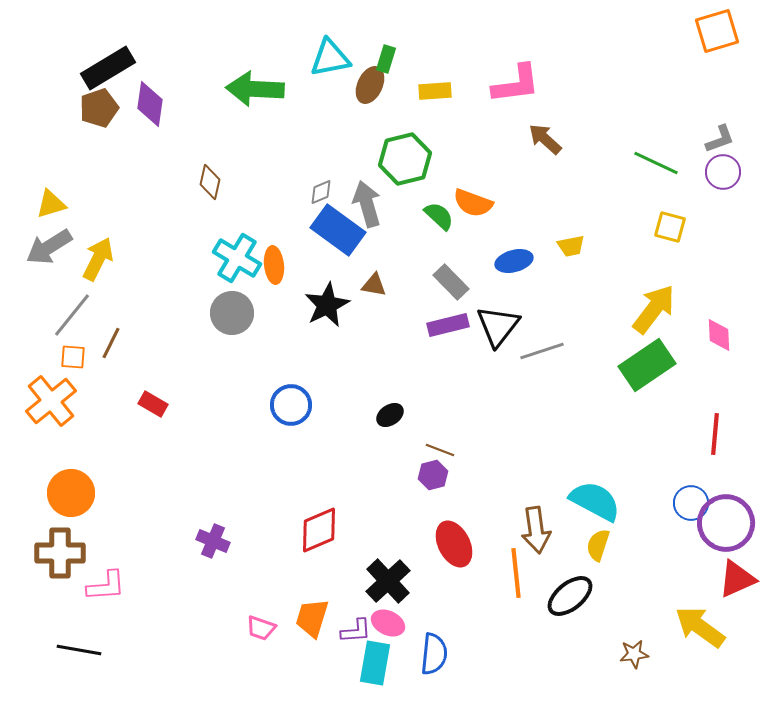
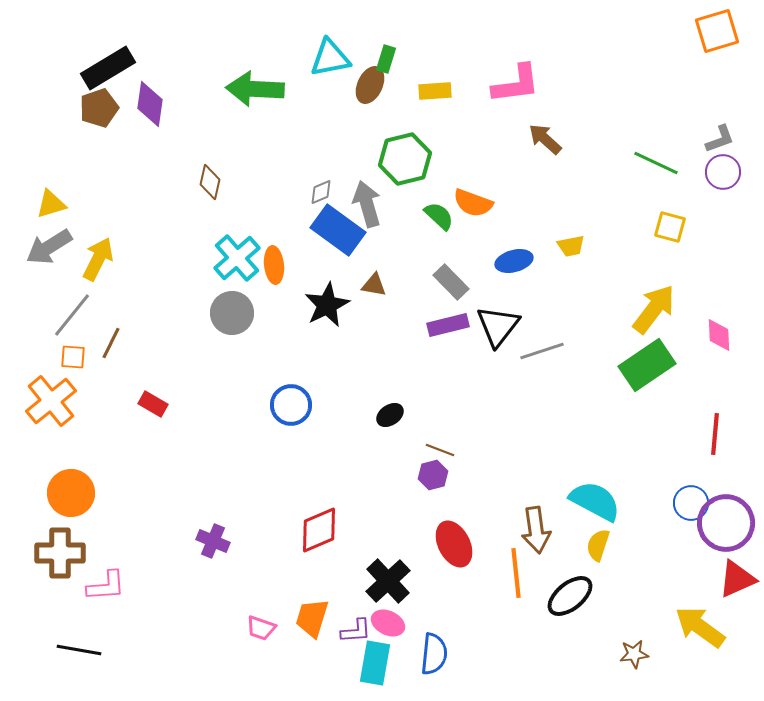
cyan cross at (237, 258): rotated 18 degrees clockwise
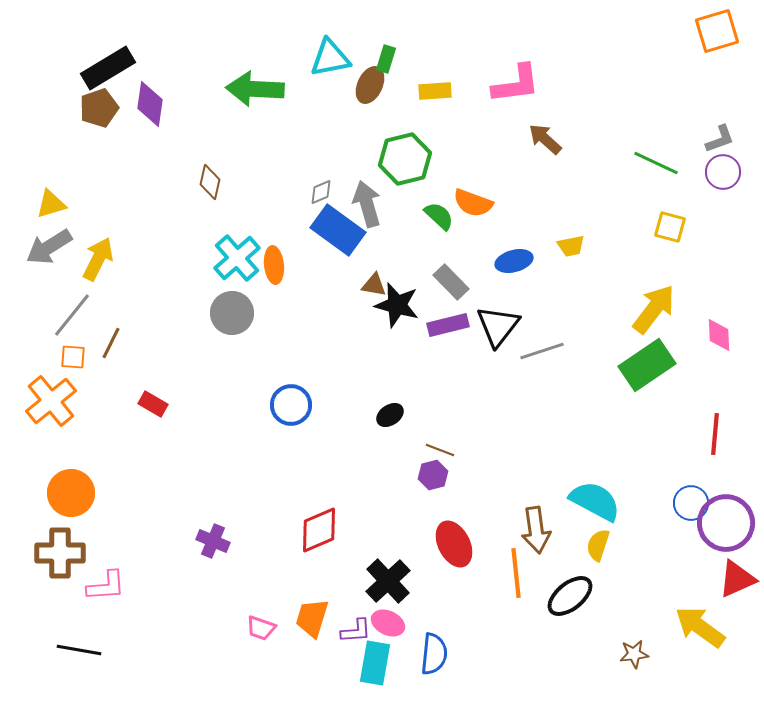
black star at (327, 305): moved 70 px right; rotated 30 degrees counterclockwise
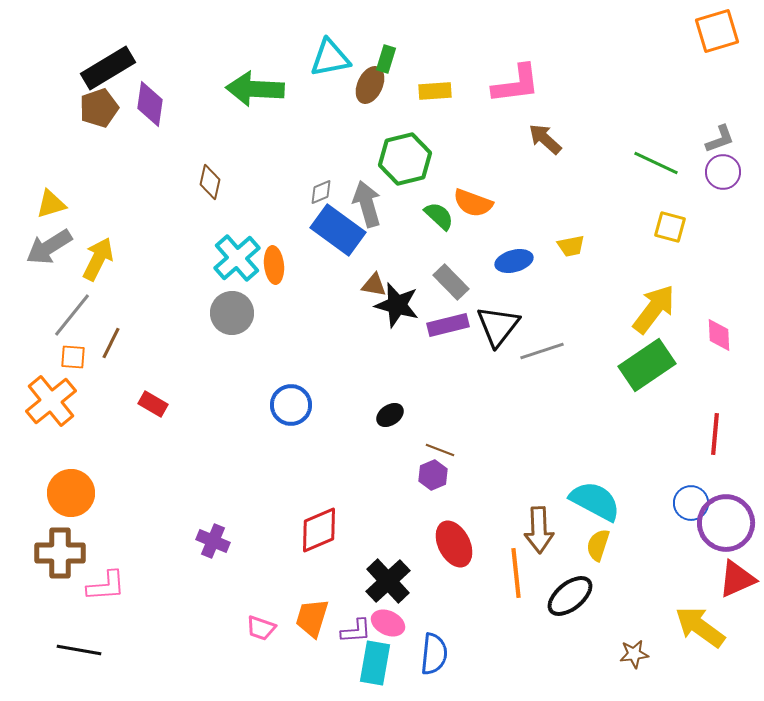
purple hexagon at (433, 475): rotated 8 degrees counterclockwise
brown arrow at (536, 530): moved 3 px right; rotated 6 degrees clockwise
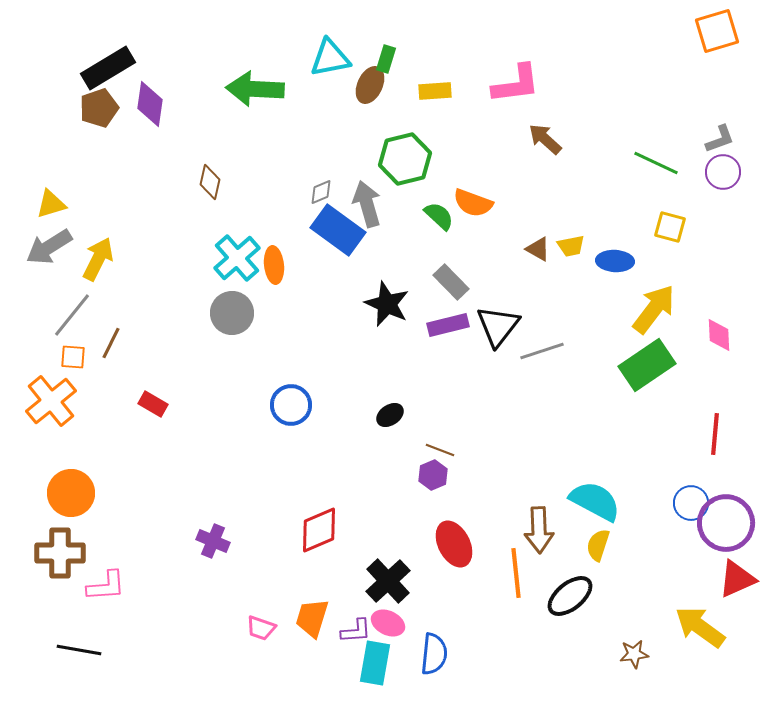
blue ellipse at (514, 261): moved 101 px right; rotated 18 degrees clockwise
brown triangle at (374, 285): moved 164 px right, 36 px up; rotated 20 degrees clockwise
black star at (397, 305): moved 10 px left, 1 px up; rotated 9 degrees clockwise
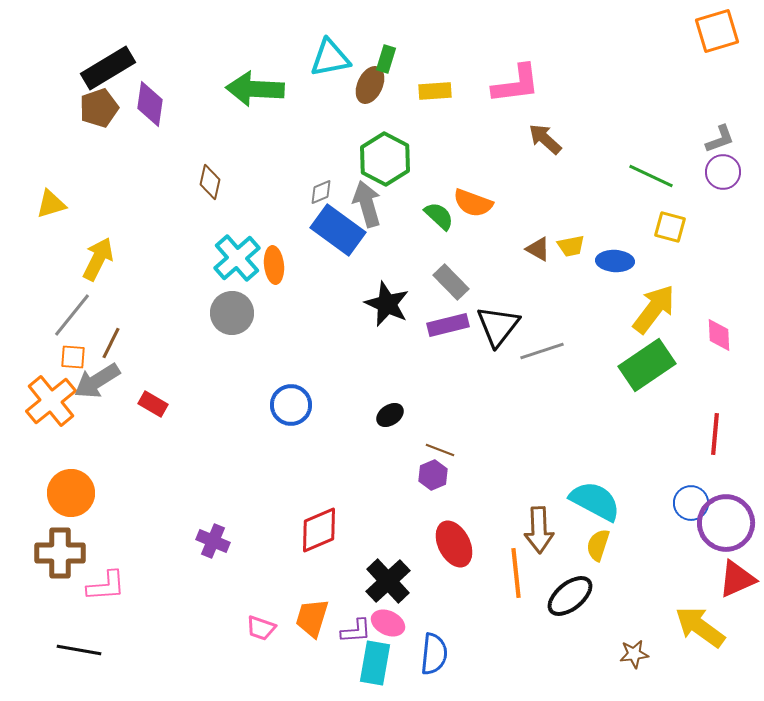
green hexagon at (405, 159): moved 20 px left; rotated 18 degrees counterclockwise
green line at (656, 163): moved 5 px left, 13 px down
gray arrow at (49, 247): moved 48 px right, 134 px down
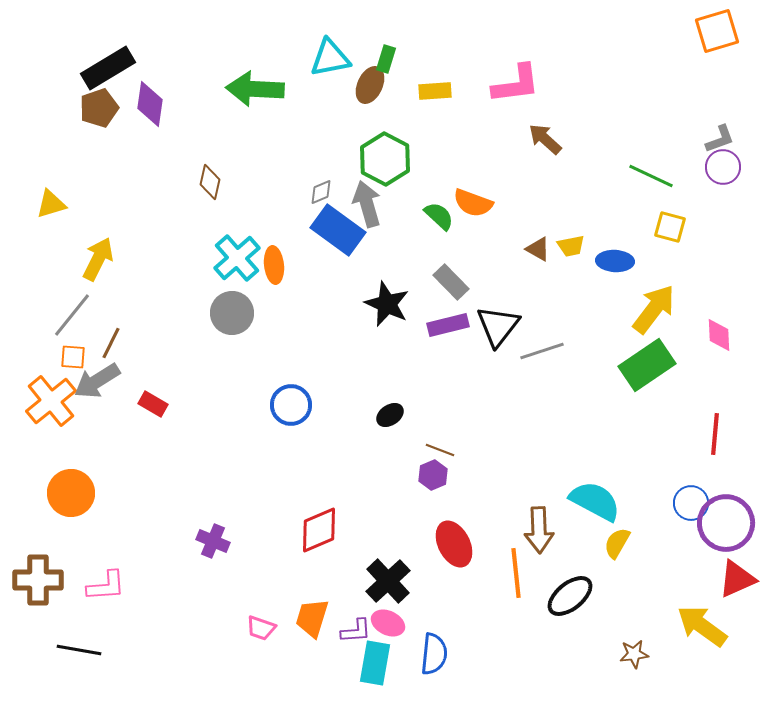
purple circle at (723, 172): moved 5 px up
yellow semicircle at (598, 545): moved 19 px right, 2 px up; rotated 12 degrees clockwise
brown cross at (60, 553): moved 22 px left, 27 px down
yellow arrow at (700, 627): moved 2 px right, 1 px up
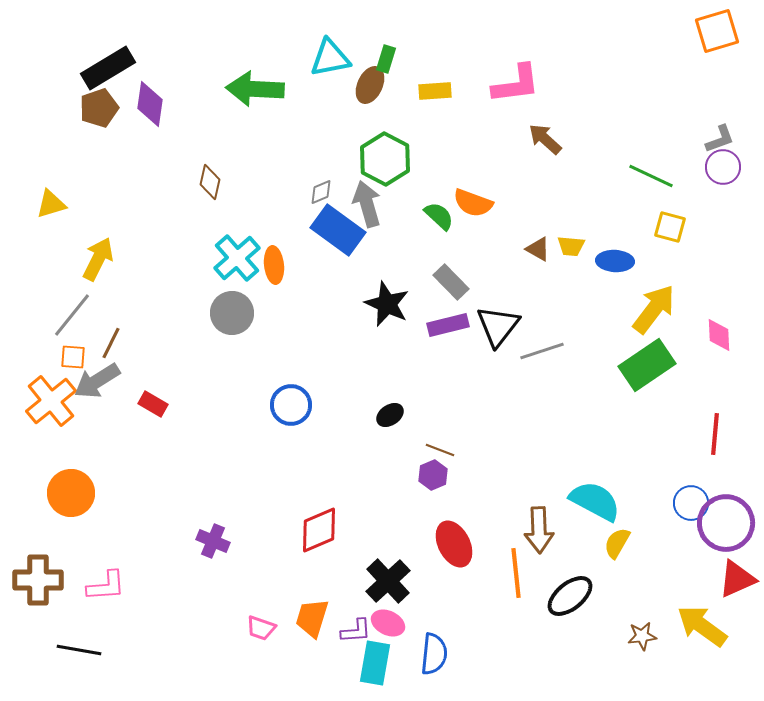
yellow trapezoid at (571, 246): rotated 16 degrees clockwise
brown star at (634, 654): moved 8 px right, 18 px up
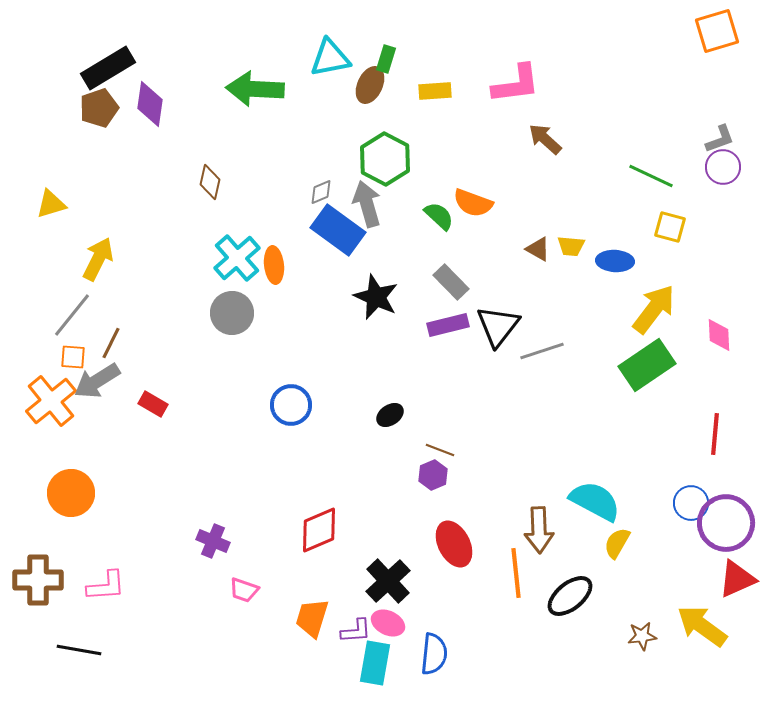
black star at (387, 304): moved 11 px left, 7 px up
pink trapezoid at (261, 628): moved 17 px left, 38 px up
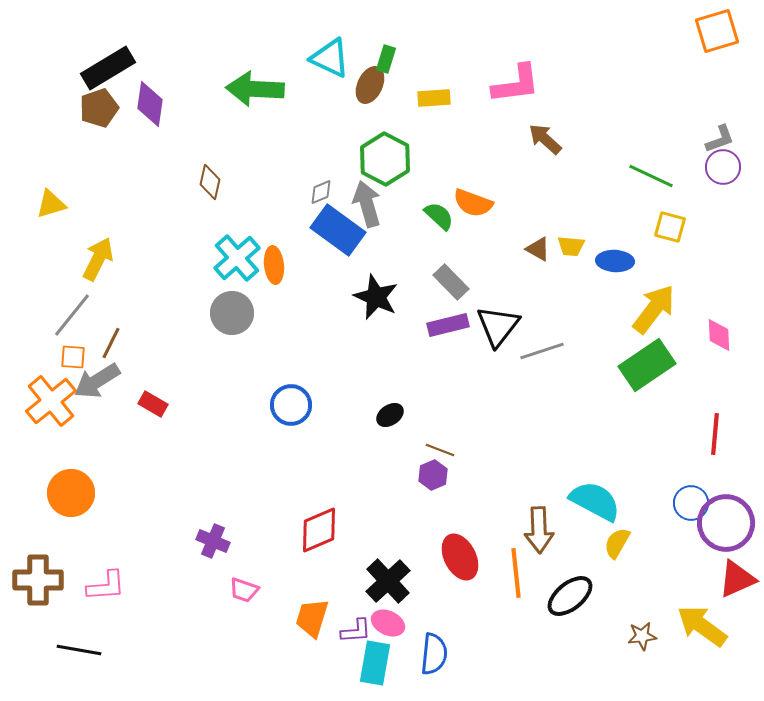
cyan triangle at (330, 58): rotated 36 degrees clockwise
yellow rectangle at (435, 91): moved 1 px left, 7 px down
red ellipse at (454, 544): moved 6 px right, 13 px down
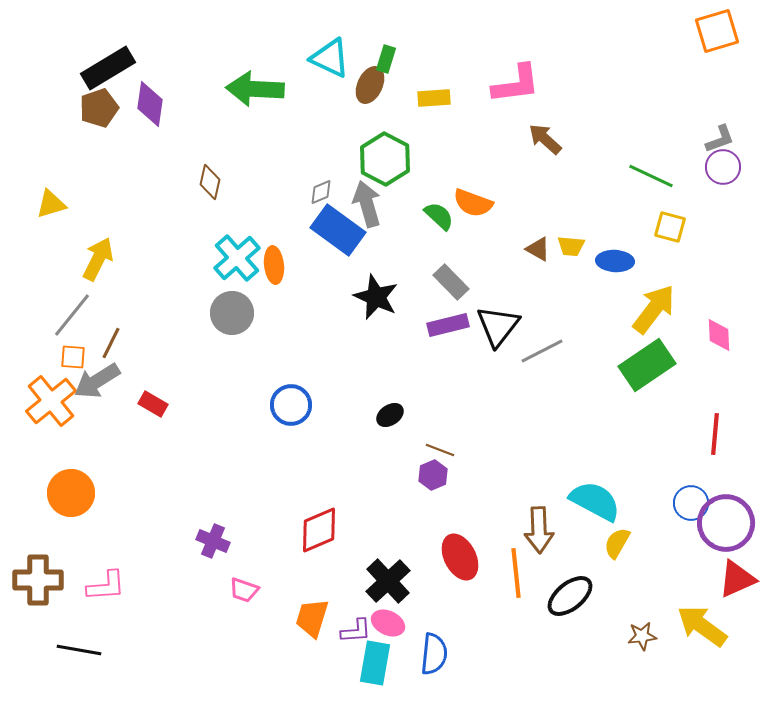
gray line at (542, 351): rotated 9 degrees counterclockwise
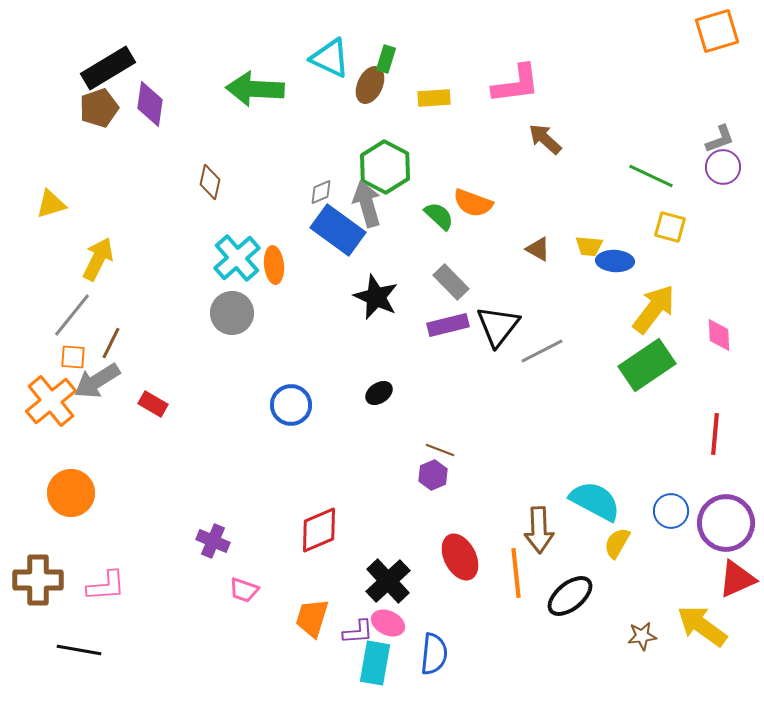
green hexagon at (385, 159): moved 8 px down
yellow trapezoid at (571, 246): moved 18 px right
black ellipse at (390, 415): moved 11 px left, 22 px up
blue circle at (691, 503): moved 20 px left, 8 px down
purple L-shape at (356, 631): moved 2 px right, 1 px down
